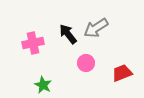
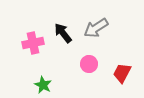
black arrow: moved 5 px left, 1 px up
pink circle: moved 3 px right, 1 px down
red trapezoid: rotated 40 degrees counterclockwise
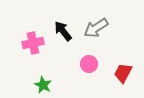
black arrow: moved 2 px up
red trapezoid: moved 1 px right
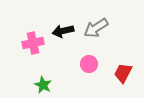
black arrow: rotated 65 degrees counterclockwise
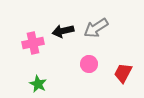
green star: moved 5 px left, 1 px up
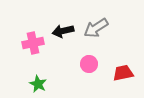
red trapezoid: rotated 50 degrees clockwise
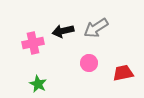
pink circle: moved 1 px up
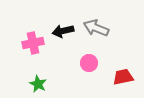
gray arrow: rotated 55 degrees clockwise
red trapezoid: moved 4 px down
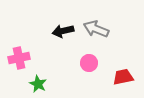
gray arrow: moved 1 px down
pink cross: moved 14 px left, 15 px down
